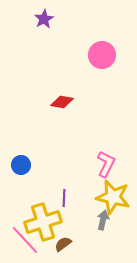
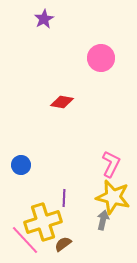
pink circle: moved 1 px left, 3 px down
pink L-shape: moved 5 px right
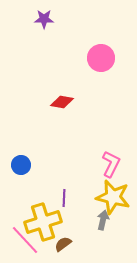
purple star: rotated 30 degrees clockwise
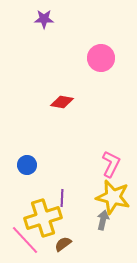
blue circle: moved 6 px right
purple line: moved 2 px left
yellow cross: moved 4 px up
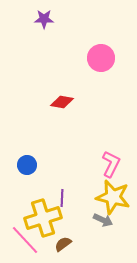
gray arrow: rotated 102 degrees clockwise
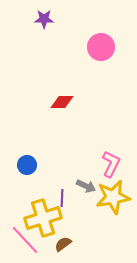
pink circle: moved 11 px up
red diamond: rotated 10 degrees counterclockwise
yellow star: rotated 24 degrees counterclockwise
gray arrow: moved 17 px left, 34 px up
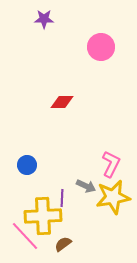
yellow cross: moved 2 px up; rotated 15 degrees clockwise
pink line: moved 4 px up
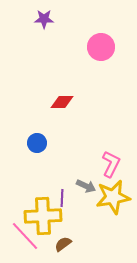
blue circle: moved 10 px right, 22 px up
